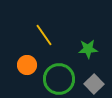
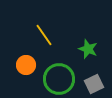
green star: rotated 24 degrees clockwise
orange circle: moved 1 px left
gray square: rotated 18 degrees clockwise
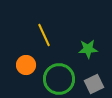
yellow line: rotated 10 degrees clockwise
green star: rotated 24 degrees counterclockwise
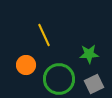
green star: moved 1 px right, 5 px down
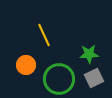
gray square: moved 6 px up
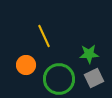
yellow line: moved 1 px down
